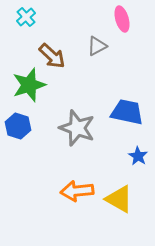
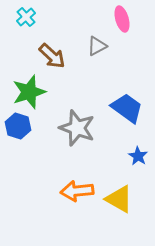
green star: moved 7 px down
blue trapezoid: moved 4 px up; rotated 24 degrees clockwise
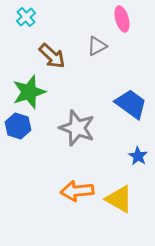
blue trapezoid: moved 4 px right, 4 px up
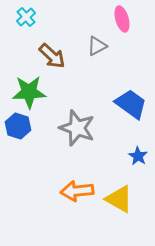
green star: rotated 16 degrees clockwise
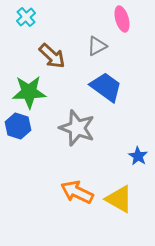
blue trapezoid: moved 25 px left, 17 px up
orange arrow: moved 1 px down; rotated 32 degrees clockwise
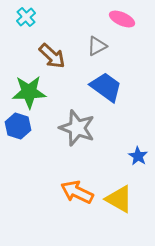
pink ellipse: rotated 50 degrees counterclockwise
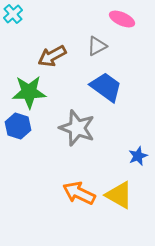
cyan cross: moved 13 px left, 3 px up
brown arrow: rotated 108 degrees clockwise
blue star: rotated 18 degrees clockwise
orange arrow: moved 2 px right, 1 px down
yellow triangle: moved 4 px up
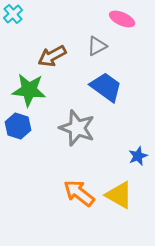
green star: moved 2 px up; rotated 8 degrees clockwise
orange arrow: rotated 12 degrees clockwise
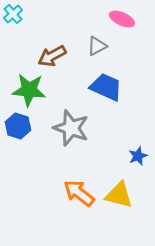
blue trapezoid: rotated 12 degrees counterclockwise
gray star: moved 6 px left
yellow triangle: rotated 16 degrees counterclockwise
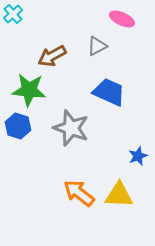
blue trapezoid: moved 3 px right, 5 px down
yellow triangle: rotated 12 degrees counterclockwise
